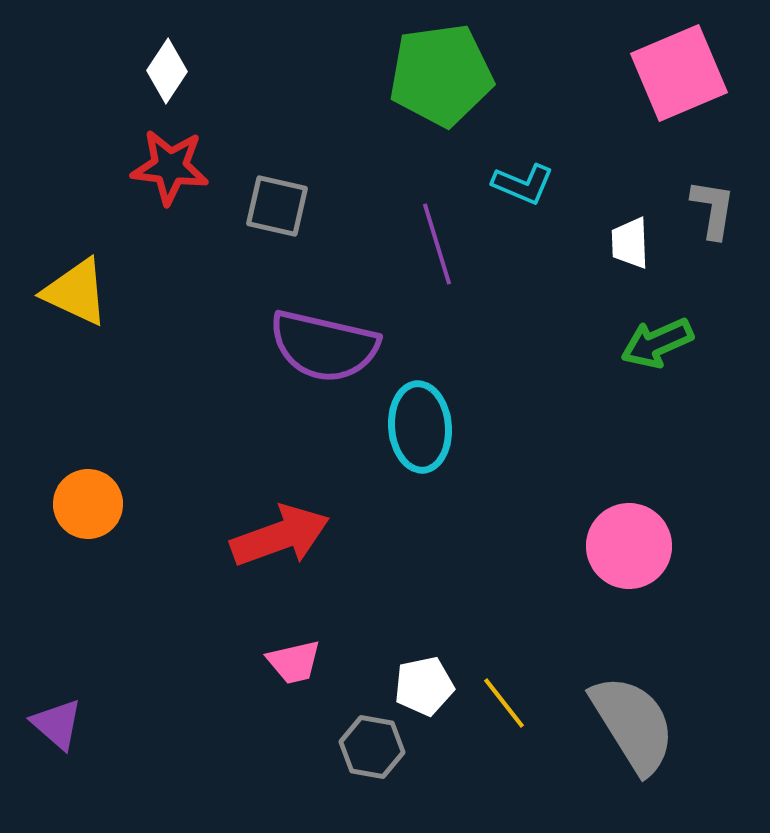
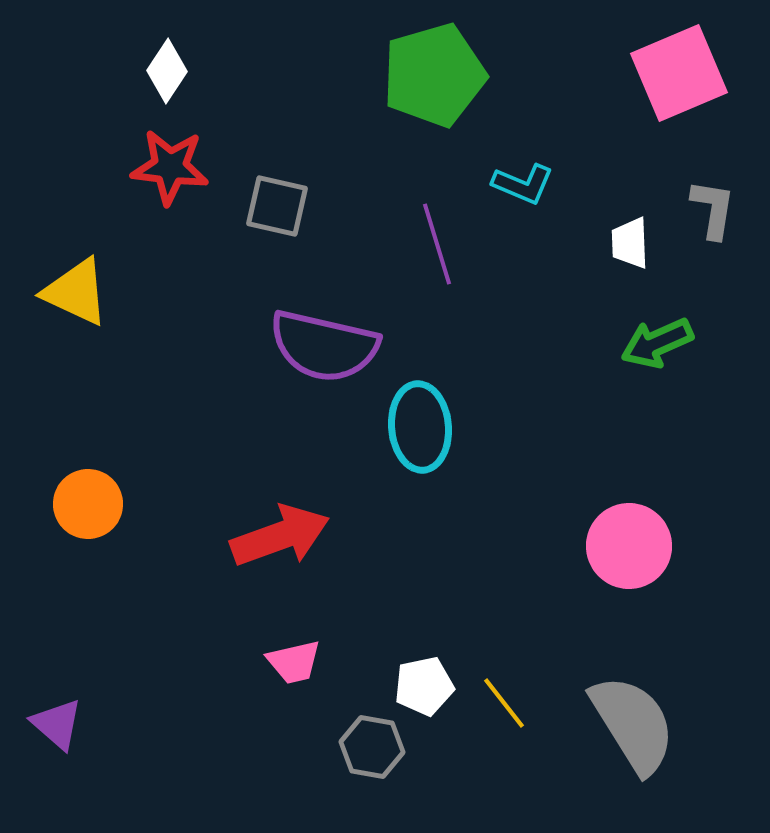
green pentagon: moved 7 px left; rotated 8 degrees counterclockwise
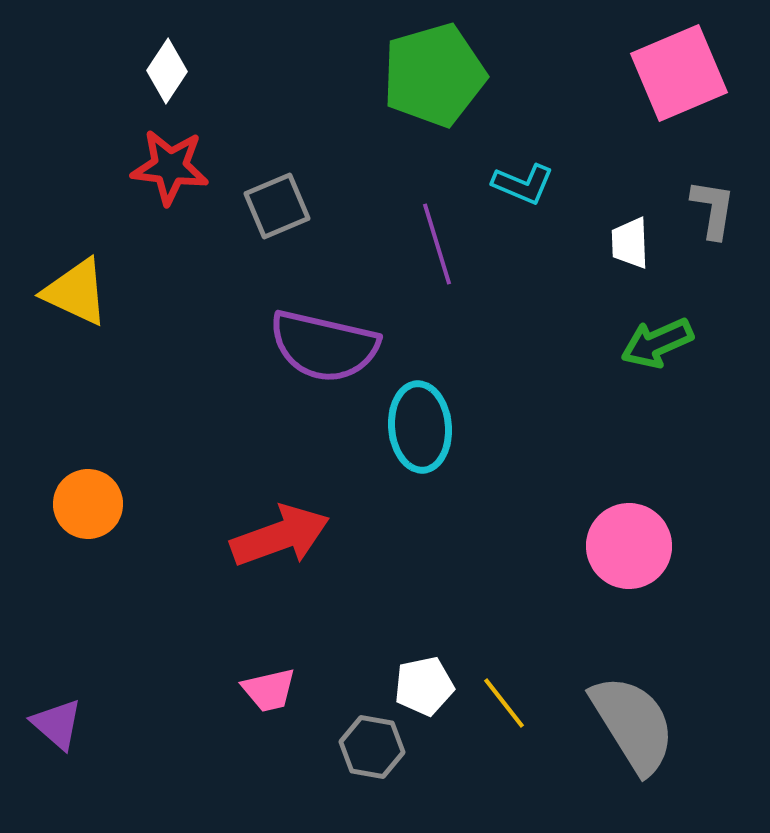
gray square: rotated 36 degrees counterclockwise
pink trapezoid: moved 25 px left, 28 px down
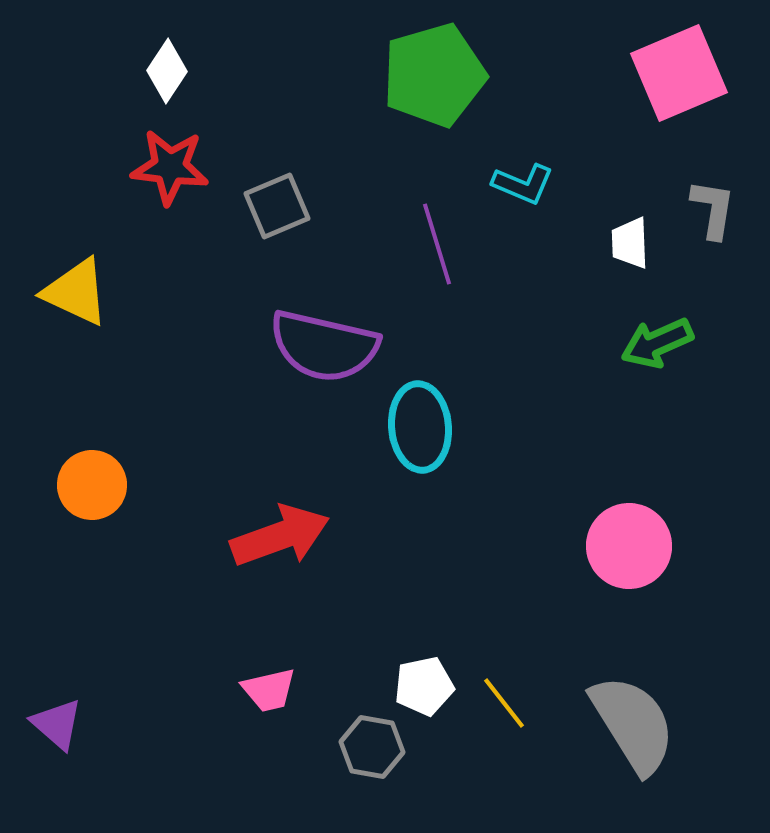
orange circle: moved 4 px right, 19 px up
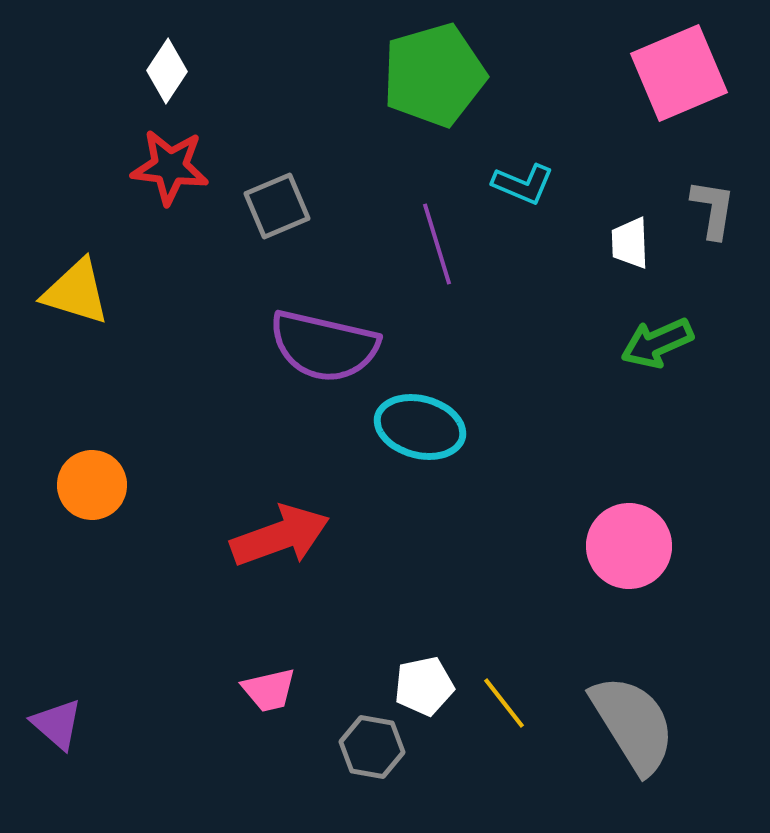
yellow triangle: rotated 8 degrees counterclockwise
cyan ellipse: rotated 70 degrees counterclockwise
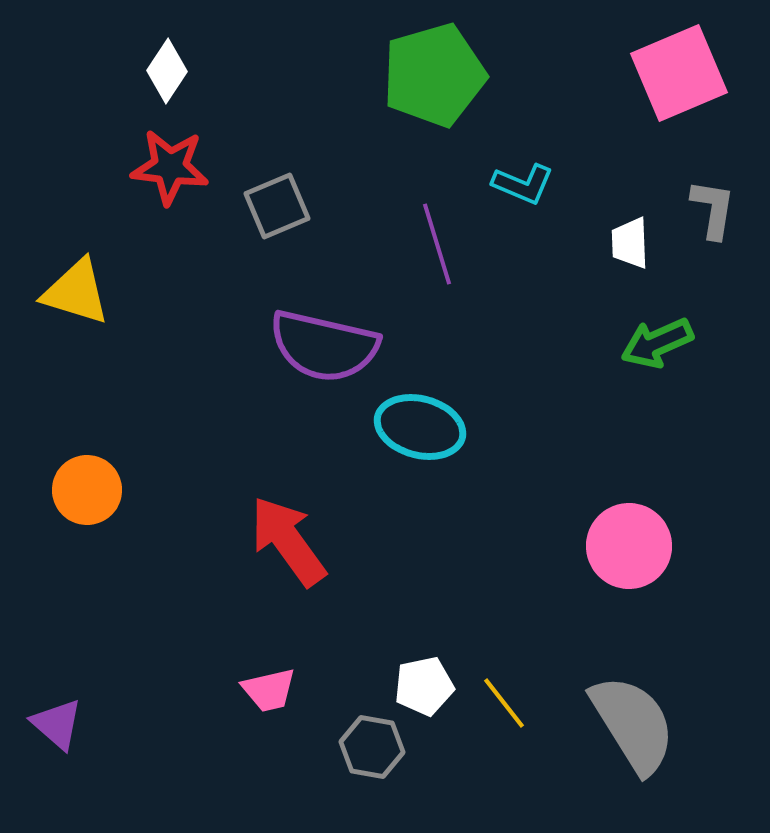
orange circle: moved 5 px left, 5 px down
red arrow: moved 8 px right, 5 px down; rotated 106 degrees counterclockwise
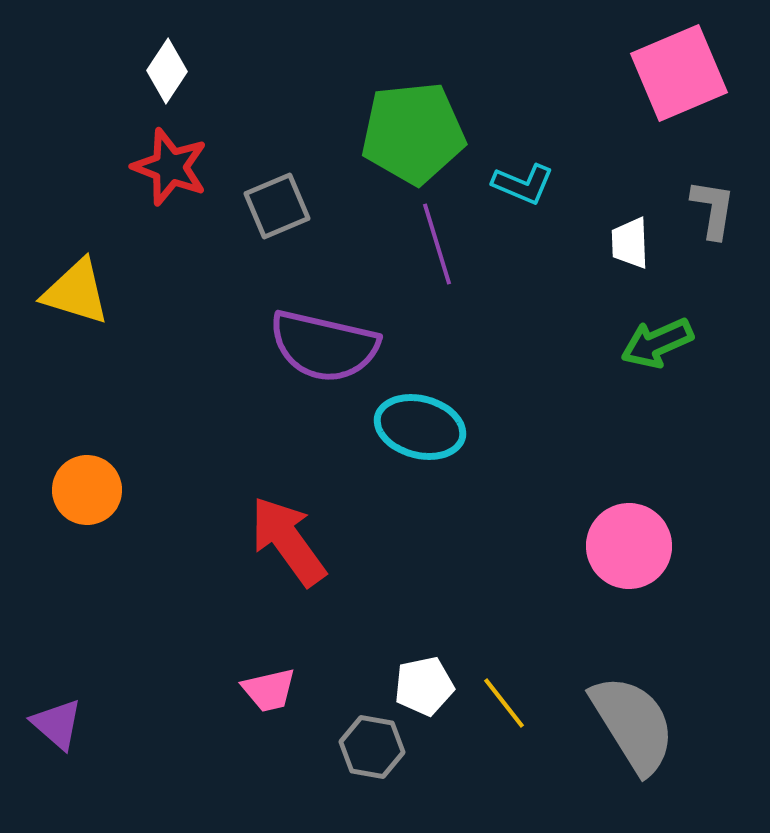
green pentagon: moved 21 px left, 58 px down; rotated 10 degrees clockwise
red star: rotated 14 degrees clockwise
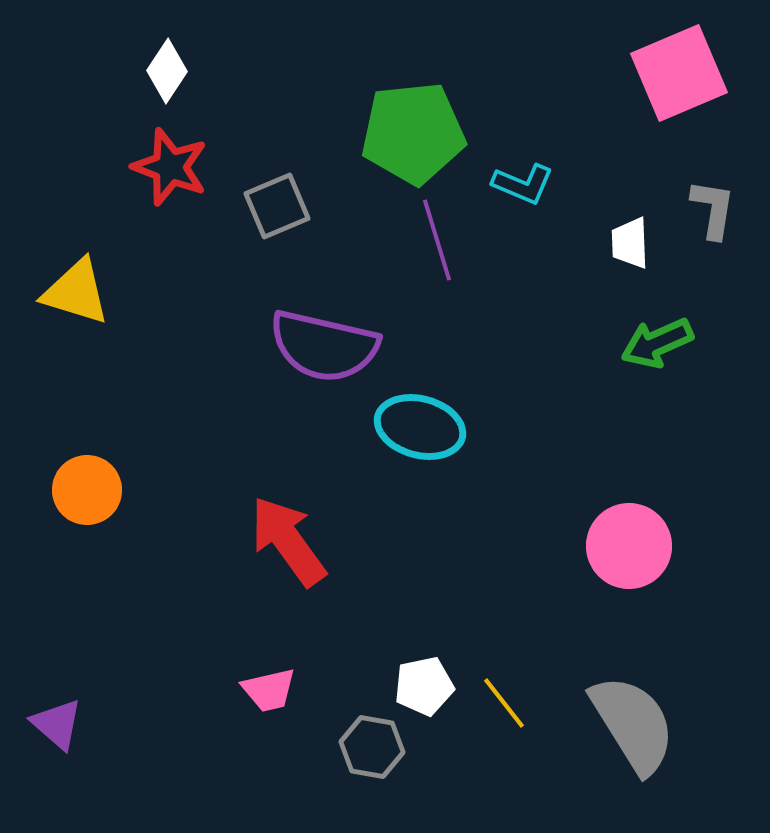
purple line: moved 4 px up
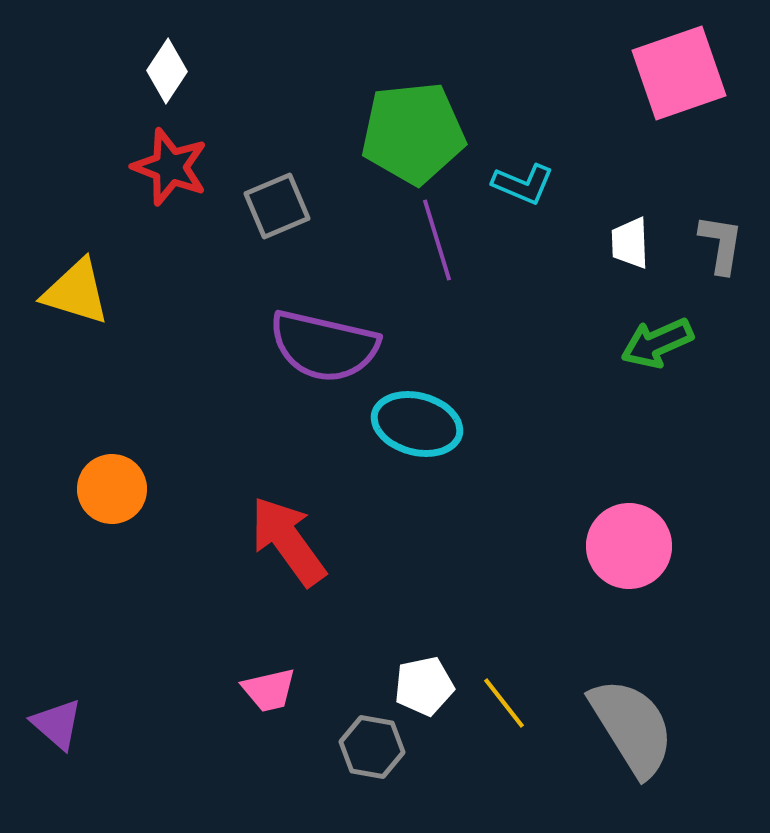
pink square: rotated 4 degrees clockwise
gray L-shape: moved 8 px right, 35 px down
cyan ellipse: moved 3 px left, 3 px up
orange circle: moved 25 px right, 1 px up
gray semicircle: moved 1 px left, 3 px down
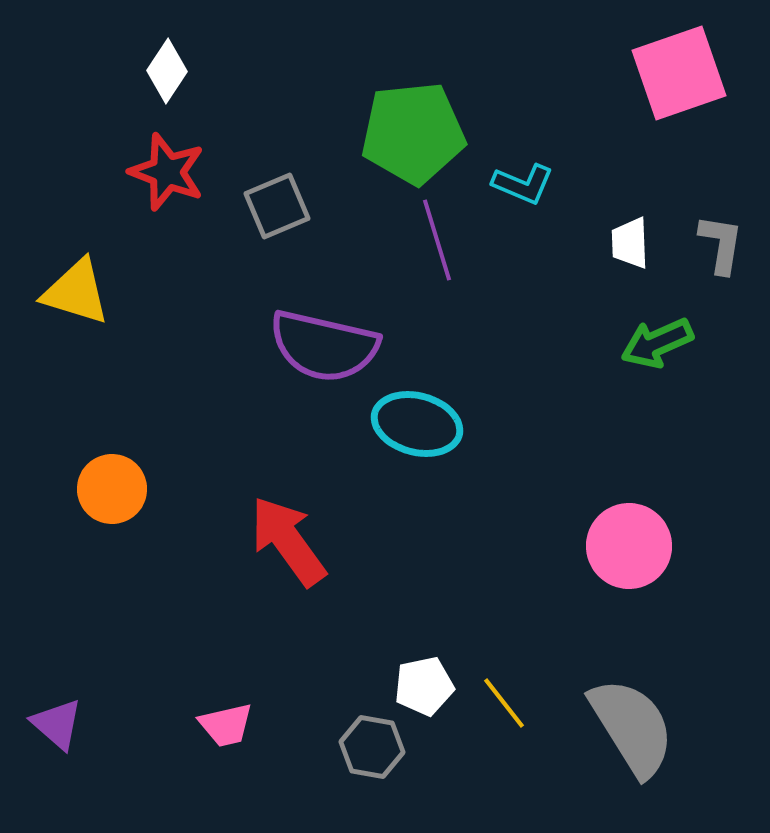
red star: moved 3 px left, 5 px down
pink trapezoid: moved 43 px left, 35 px down
